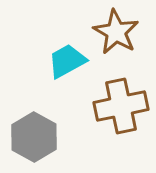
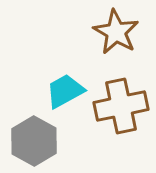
cyan trapezoid: moved 2 px left, 30 px down
gray hexagon: moved 4 px down
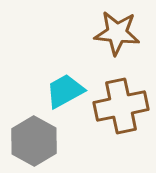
brown star: moved 1 px right, 1 px down; rotated 24 degrees counterclockwise
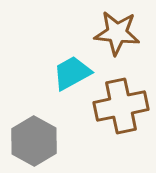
cyan trapezoid: moved 7 px right, 18 px up
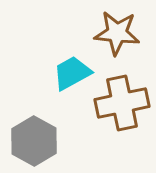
brown cross: moved 1 px right, 3 px up
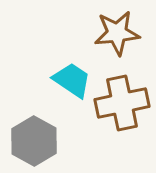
brown star: rotated 12 degrees counterclockwise
cyan trapezoid: moved 7 px down; rotated 63 degrees clockwise
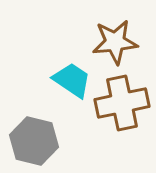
brown star: moved 2 px left, 9 px down
gray hexagon: rotated 15 degrees counterclockwise
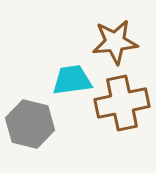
cyan trapezoid: rotated 42 degrees counterclockwise
gray hexagon: moved 4 px left, 17 px up
